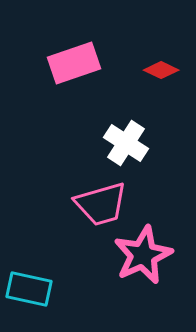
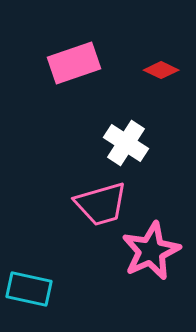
pink star: moved 8 px right, 4 px up
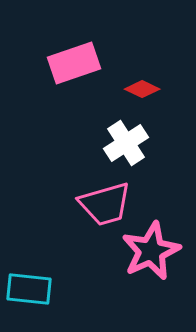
red diamond: moved 19 px left, 19 px down
white cross: rotated 24 degrees clockwise
pink trapezoid: moved 4 px right
cyan rectangle: rotated 6 degrees counterclockwise
